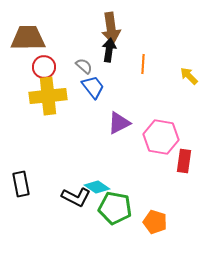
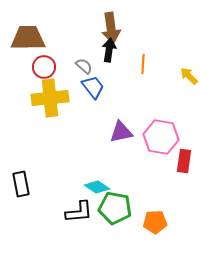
yellow cross: moved 2 px right, 2 px down
purple triangle: moved 2 px right, 9 px down; rotated 15 degrees clockwise
black L-shape: moved 3 px right, 15 px down; rotated 32 degrees counterclockwise
orange pentagon: rotated 20 degrees counterclockwise
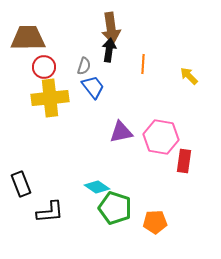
gray semicircle: rotated 66 degrees clockwise
black rectangle: rotated 10 degrees counterclockwise
green pentagon: rotated 8 degrees clockwise
black L-shape: moved 29 px left
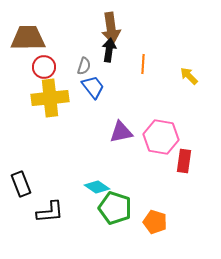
orange pentagon: rotated 20 degrees clockwise
